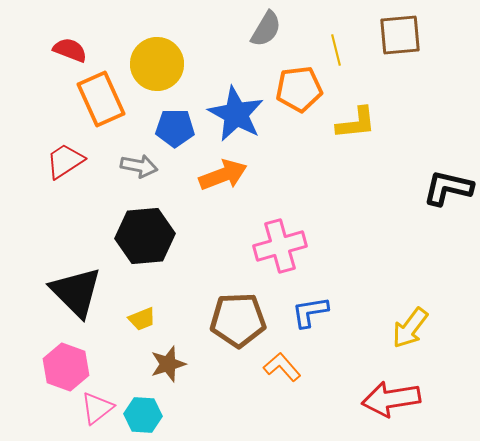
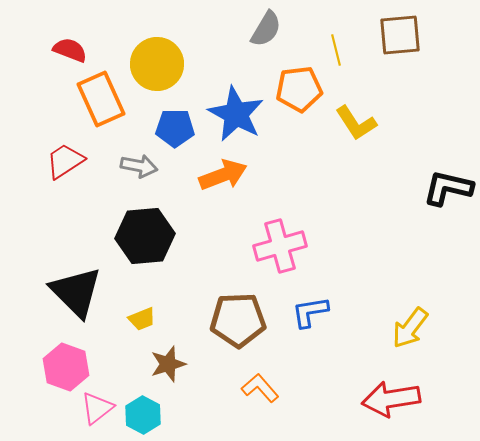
yellow L-shape: rotated 63 degrees clockwise
orange L-shape: moved 22 px left, 21 px down
cyan hexagon: rotated 24 degrees clockwise
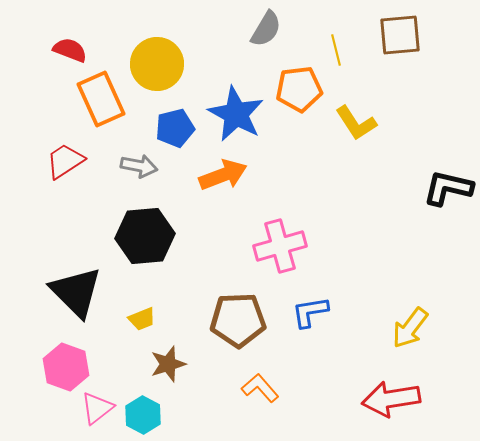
blue pentagon: rotated 15 degrees counterclockwise
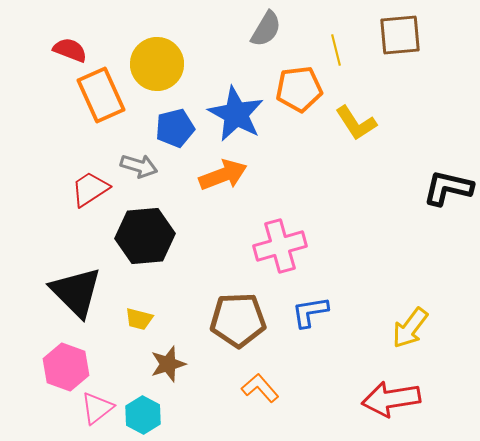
orange rectangle: moved 4 px up
red trapezoid: moved 25 px right, 28 px down
gray arrow: rotated 6 degrees clockwise
yellow trapezoid: moved 3 px left; rotated 36 degrees clockwise
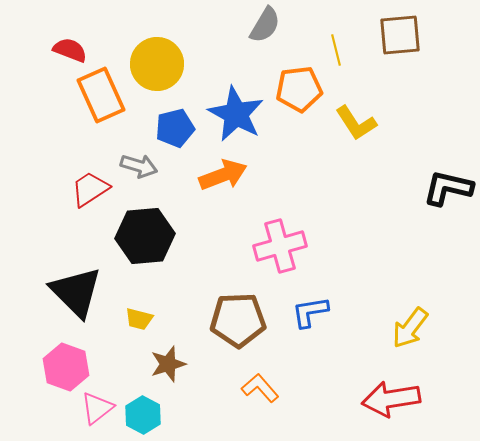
gray semicircle: moved 1 px left, 4 px up
